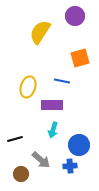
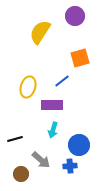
blue line: rotated 49 degrees counterclockwise
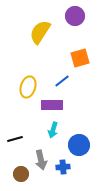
gray arrow: rotated 36 degrees clockwise
blue cross: moved 7 px left, 1 px down
